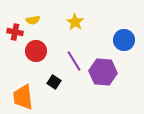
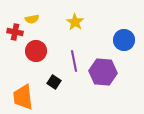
yellow semicircle: moved 1 px left, 1 px up
purple line: rotated 20 degrees clockwise
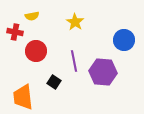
yellow semicircle: moved 3 px up
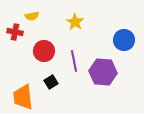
red circle: moved 8 px right
black square: moved 3 px left; rotated 24 degrees clockwise
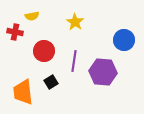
purple line: rotated 20 degrees clockwise
orange trapezoid: moved 5 px up
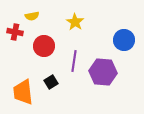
red circle: moved 5 px up
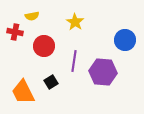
blue circle: moved 1 px right
orange trapezoid: rotated 20 degrees counterclockwise
